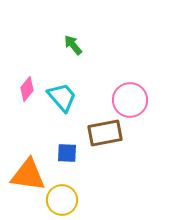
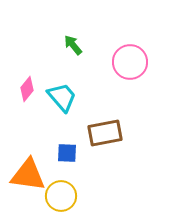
pink circle: moved 38 px up
yellow circle: moved 1 px left, 4 px up
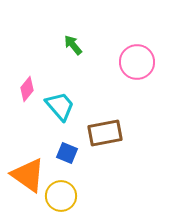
pink circle: moved 7 px right
cyan trapezoid: moved 2 px left, 9 px down
blue square: rotated 20 degrees clockwise
orange triangle: rotated 27 degrees clockwise
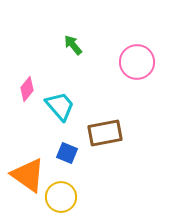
yellow circle: moved 1 px down
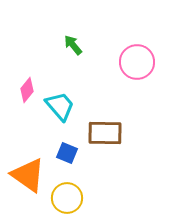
pink diamond: moved 1 px down
brown rectangle: rotated 12 degrees clockwise
yellow circle: moved 6 px right, 1 px down
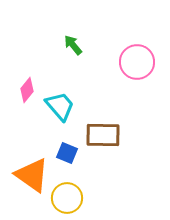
brown rectangle: moved 2 px left, 2 px down
orange triangle: moved 4 px right
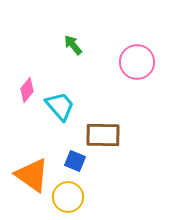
blue square: moved 8 px right, 8 px down
yellow circle: moved 1 px right, 1 px up
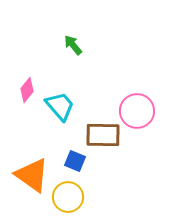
pink circle: moved 49 px down
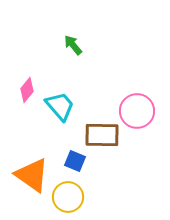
brown rectangle: moved 1 px left
